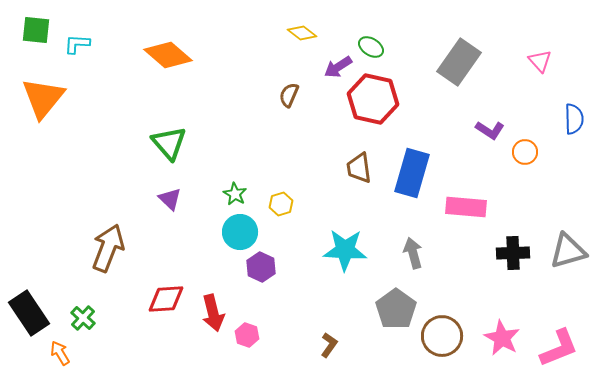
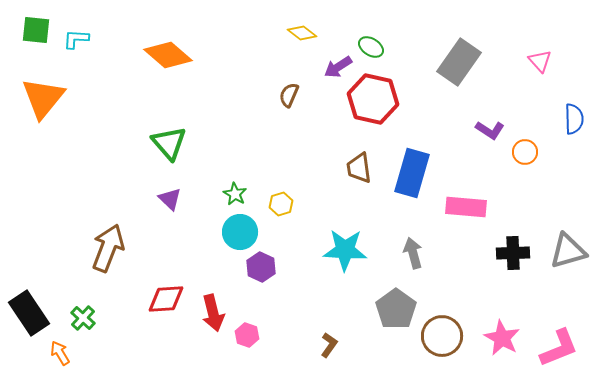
cyan L-shape: moved 1 px left, 5 px up
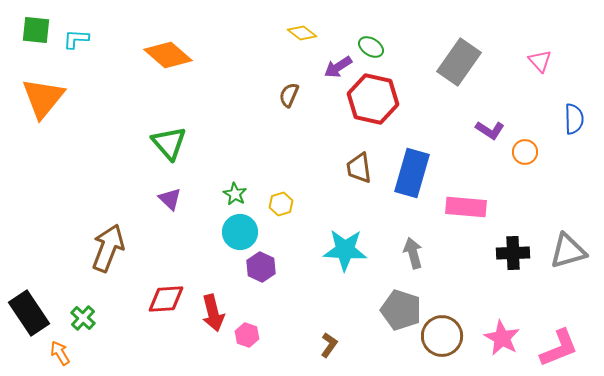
gray pentagon: moved 5 px right, 1 px down; rotated 18 degrees counterclockwise
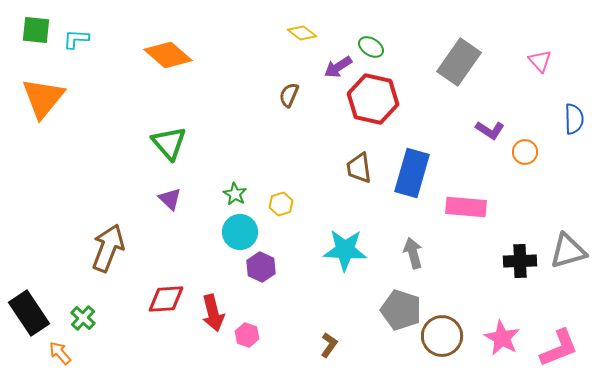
black cross: moved 7 px right, 8 px down
orange arrow: rotated 10 degrees counterclockwise
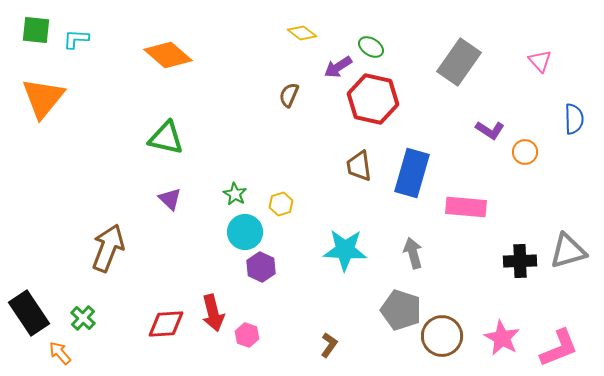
green triangle: moved 3 px left, 5 px up; rotated 36 degrees counterclockwise
brown trapezoid: moved 2 px up
cyan circle: moved 5 px right
red diamond: moved 25 px down
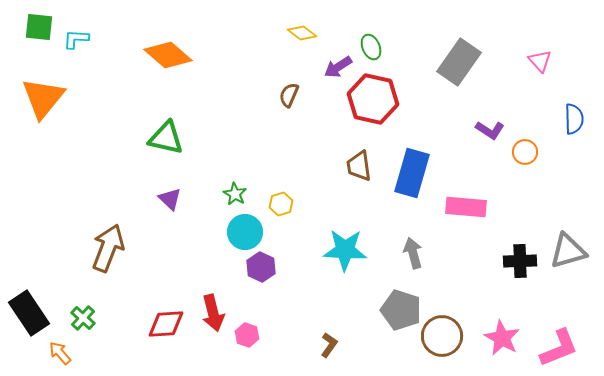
green square: moved 3 px right, 3 px up
green ellipse: rotated 35 degrees clockwise
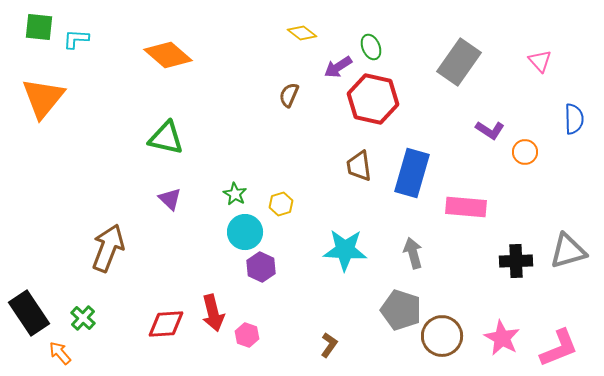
black cross: moved 4 px left
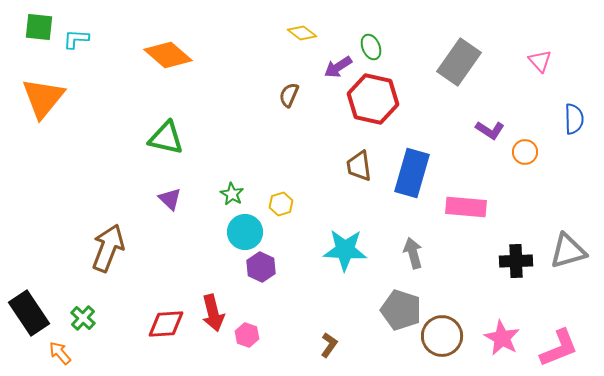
green star: moved 3 px left
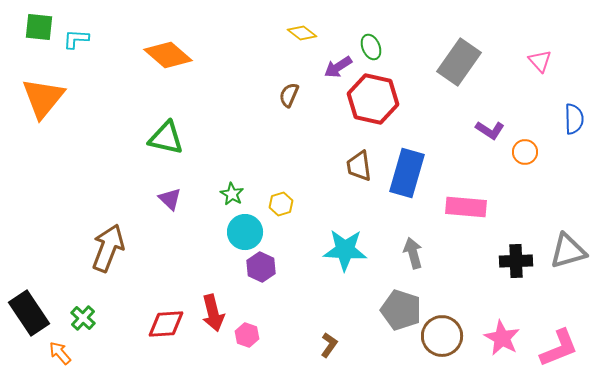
blue rectangle: moved 5 px left
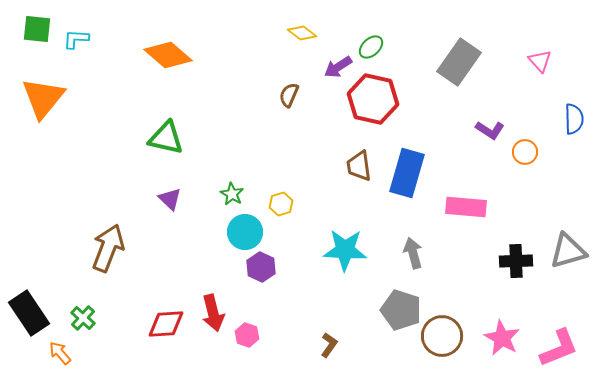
green square: moved 2 px left, 2 px down
green ellipse: rotated 70 degrees clockwise
